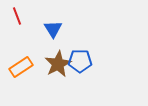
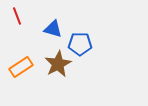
blue triangle: rotated 42 degrees counterclockwise
blue pentagon: moved 17 px up
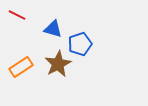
red line: moved 1 px up; rotated 42 degrees counterclockwise
blue pentagon: rotated 20 degrees counterclockwise
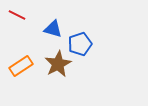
orange rectangle: moved 1 px up
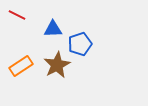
blue triangle: rotated 18 degrees counterclockwise
brown star: moved 1 px left, 1 px down
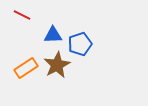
red line: moved 5 px right
blue triangle: moved 6 px down
orange rectangle: moved 5 px right, 2 px down
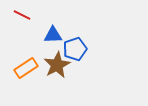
blue pentagon: moved 5 px left, 5 px down
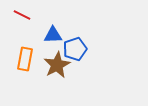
orange rectangle: moved 1 px left, 9 px up; rotated 45 degrees counterclockwise
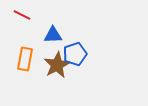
blue pentagon: moved 5 px down
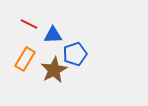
red line: moved 7 px right, 9 px down
orange rectangle: rotated 20 degrees clockwise
brown star: moved 3 px left, 5 px down
